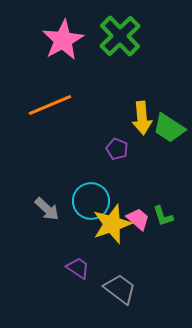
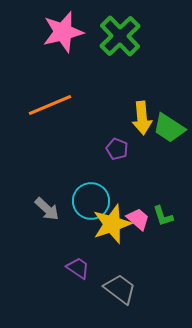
pink star: moved 8 px up; rotated 15 degrees clockwise
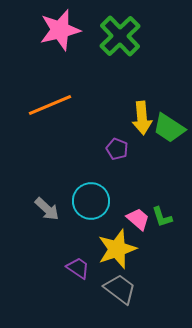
pink star: moved 3 px left, 2 px up
green L-shape: moved 1 px left, 1 px down
yellow star: moved 5 px right, 25 px down
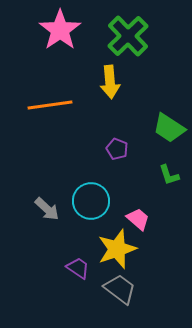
pink star: rotated 21 degrees counterclockwise
green cross: moved 8 px right
orange line: rotated 15 degrees clockwise
yellow arrow: moved 32 px left, 36 px up
green L-shape: moved 7 px right, 42 px up
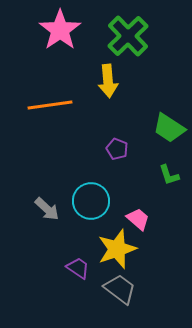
yellow arrow: moved 2 px left, 1 px up
